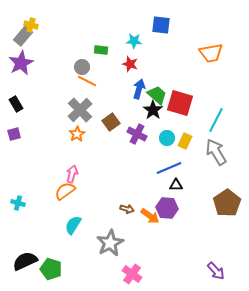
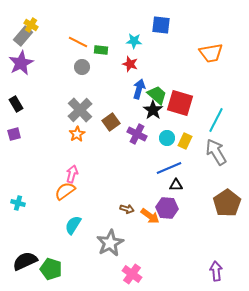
yellow cross: rotated 16 degrees clockwise
orange line: moved 9 px left, 39 px up
purple arrow: rotated 144 degrees counterclockwise
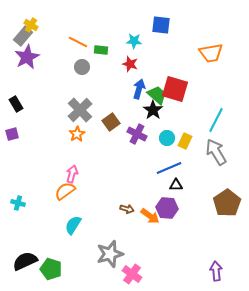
purple star: moved 6 px right, 6 px up
red square: moved 5 px left, 14 px up
purple square: moved 2 px left
gray star: moved 11 px down; rotated 12 degrees clockwise
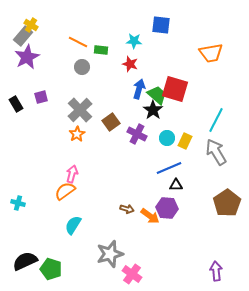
purple square: moved 29 px right, 37 px up
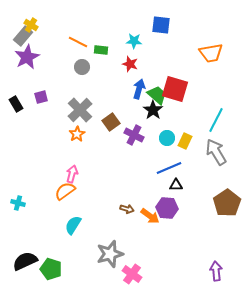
purple cross: moved 3 px left, 1 px down
